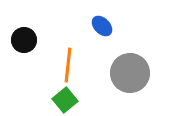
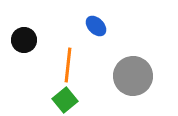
blue ellipse: moved 6 px left
gray circle: moved 3 px right, 3 px down
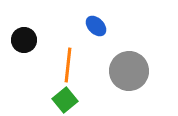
gray circle: moved 4 px left, 5 px up
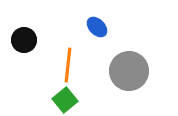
blue ellipse: moved 1 px right, 1 px down
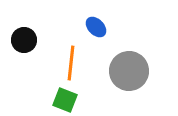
blue ellipse: moved 1 px left
orange line: moved 3 px right, 2 px up
green square: rotated 30 degrees counterclockwise
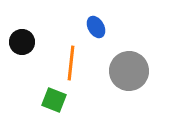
blue ellipse: rotated 15 degrees clockwise
black circle: moved 2 px left, 2 px down
green square: moved 11 px left
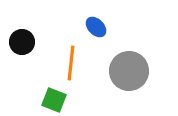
blue ellipse: rotated 15 degrees counterclockwise
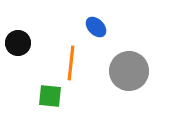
black circle: moved 4 px left, 1 px down
green square: moved 4 px left, 4 px up; rotated 15 degrees counterclockwise
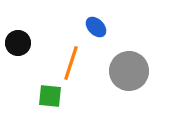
orange line: rotated 12 degrees clockwise
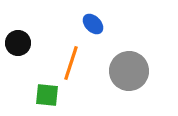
blue ellipse: moved 3 px left, 3 px up
green square: moved 3 px left, 1 px up
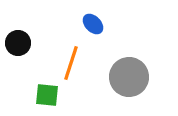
gray circle: moved 6 px down
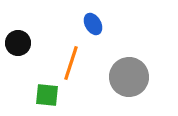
blue ellipse: rotated 15 degrees clockwise
